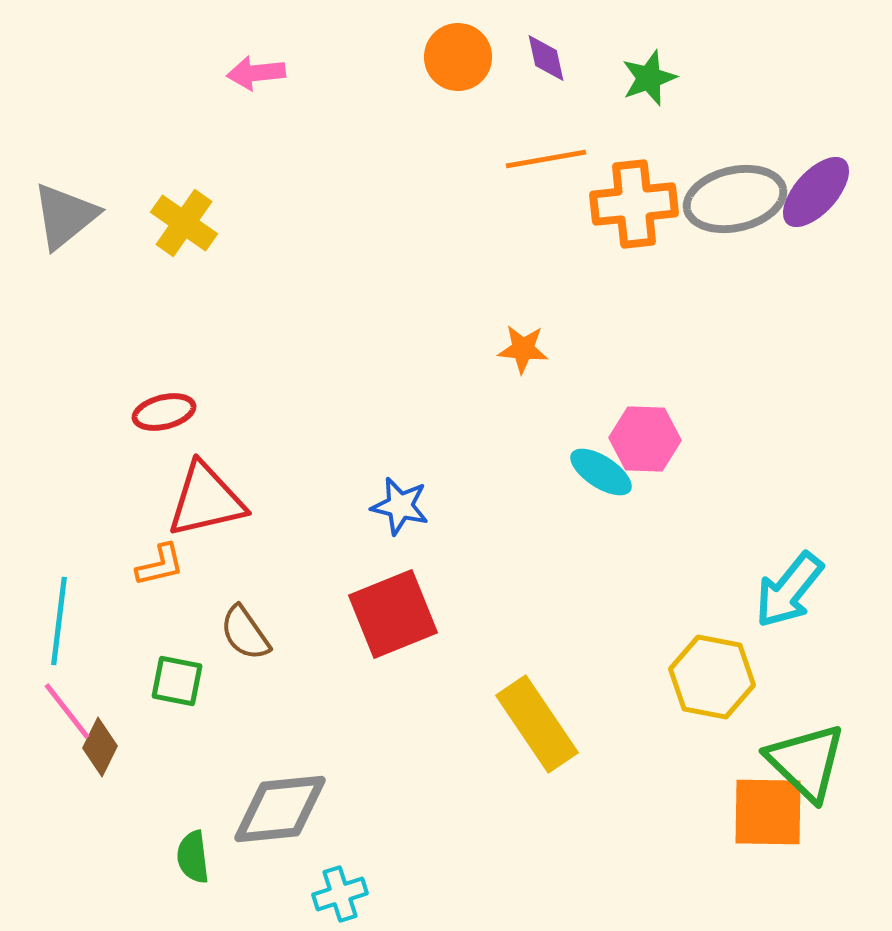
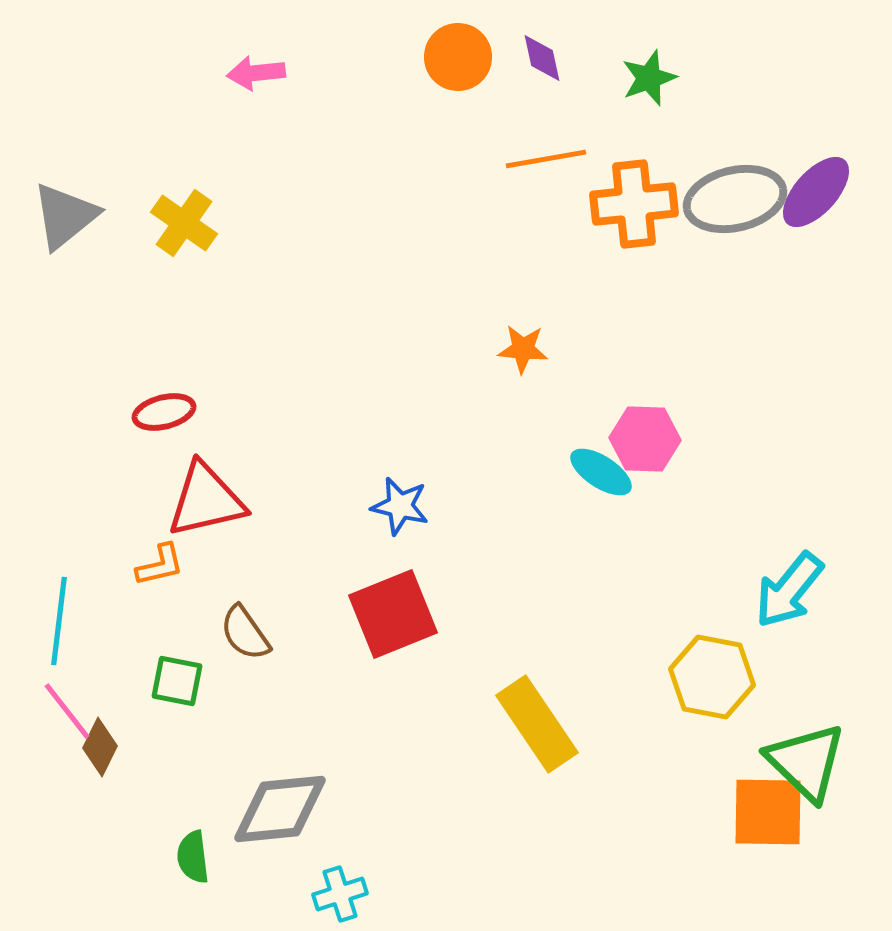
purple diamond: moved 4 px left
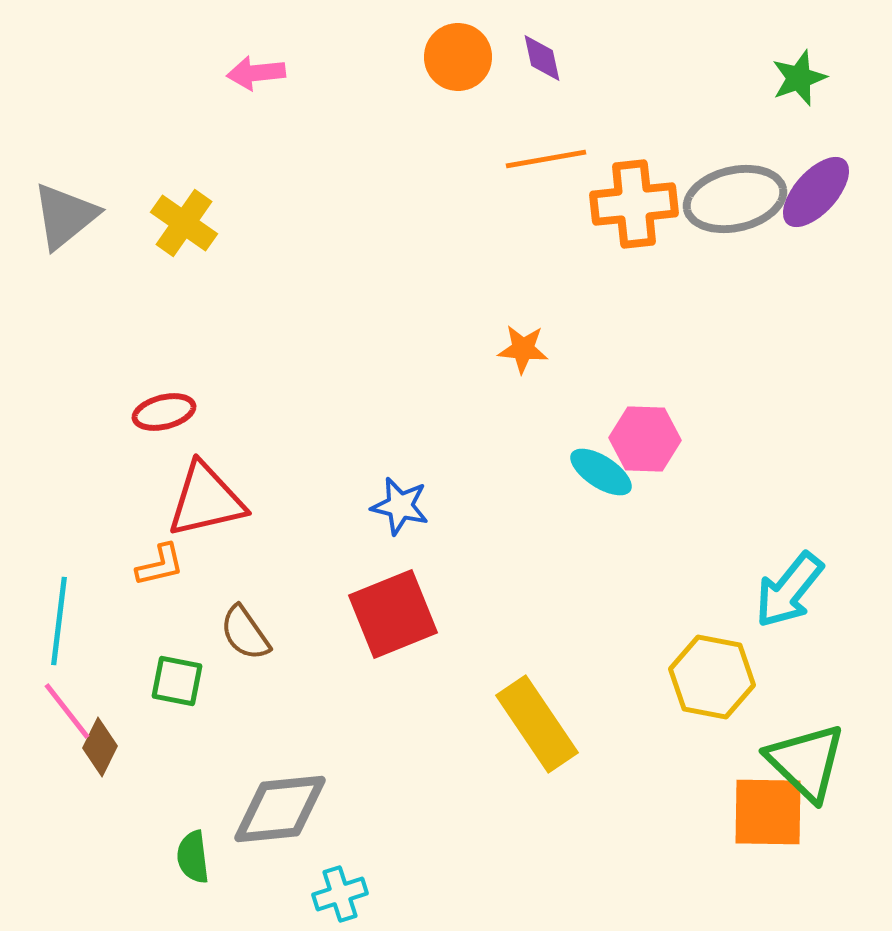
green star: moved 150 px right
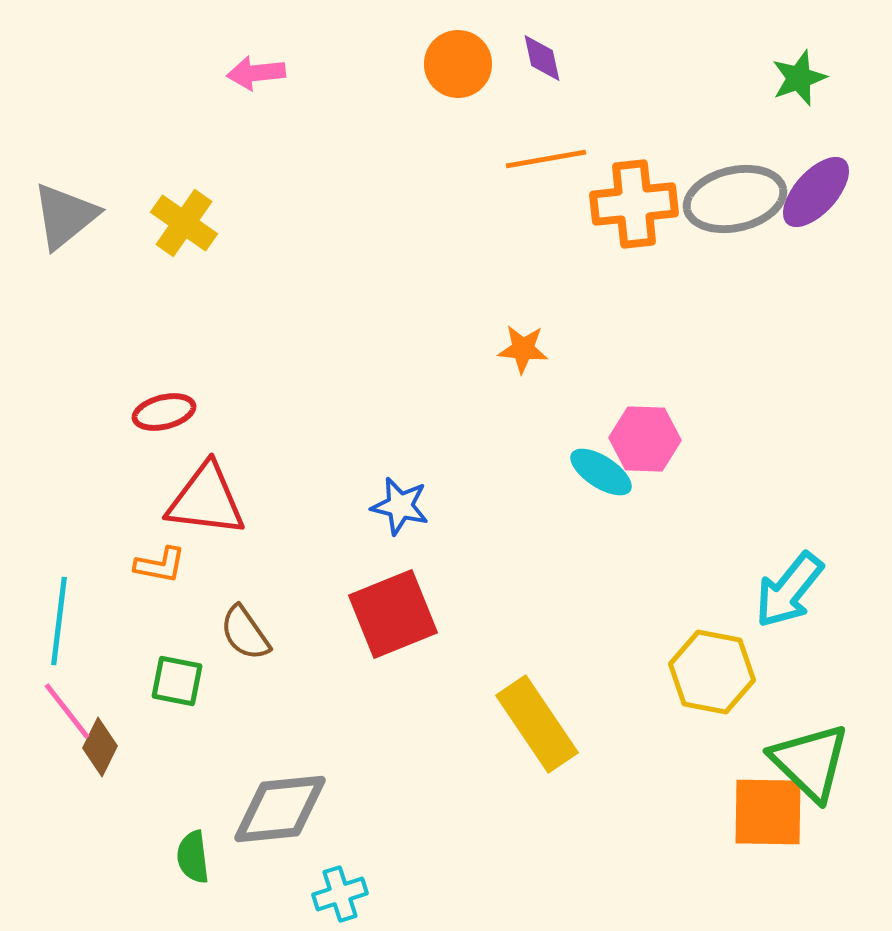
orange circle: moved 7 px down
red triangle: rotated 20 degrees clockwise
orange L-shape: rotated 24 degrees clockwise
yellow hexagon: moved 5 px up
green triangle: moved 4 px right
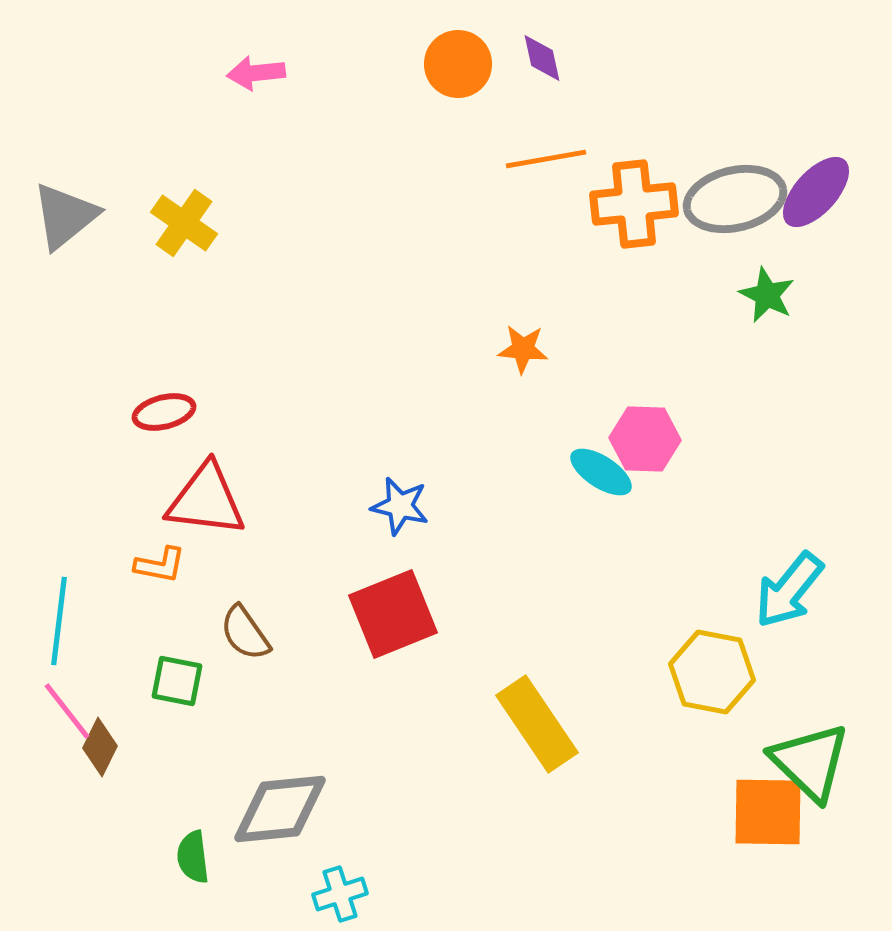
green star: moved 32 px left, 217 px down; rotated 26 degrees counterclockwise
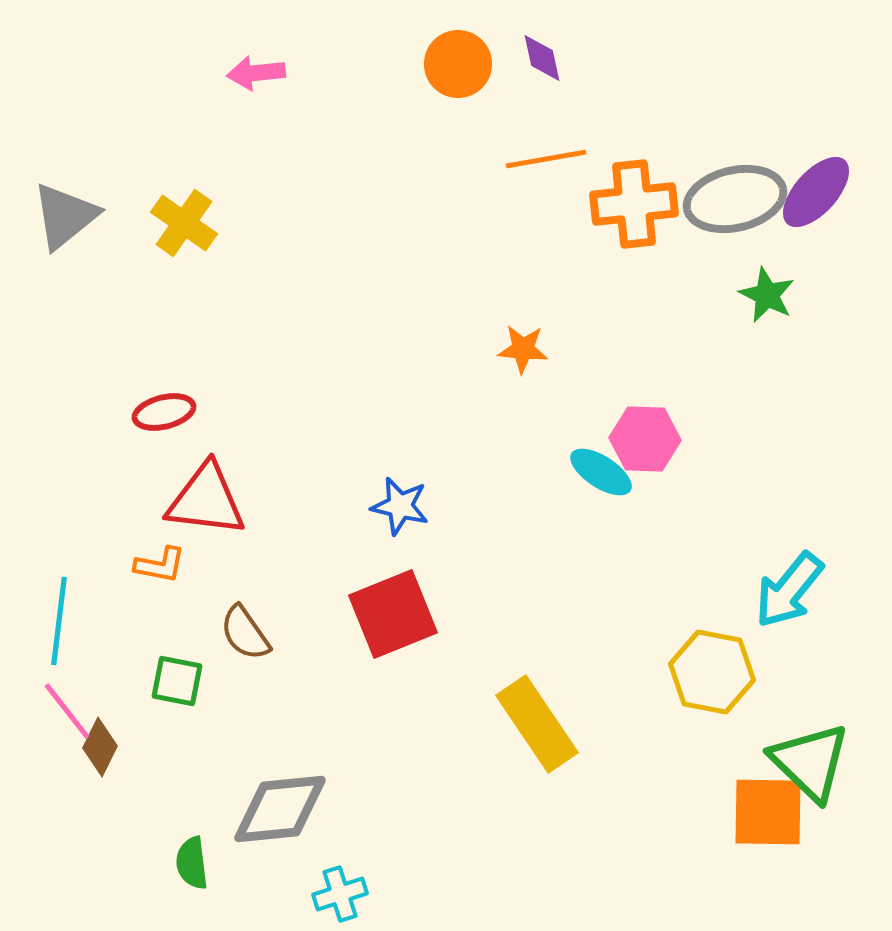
green semicircle: moved 1 px left, 6 px down
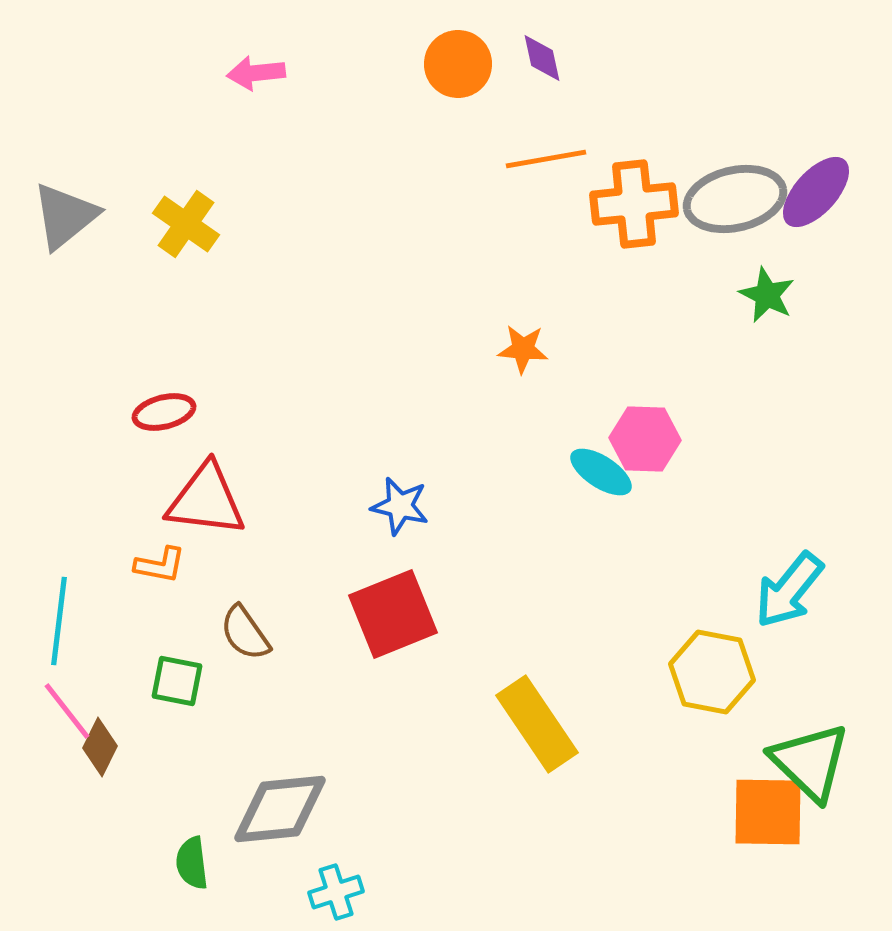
yellow cross: moved 2 px right, 1 px down
cyan cross: moved 4 px left, 2 px up
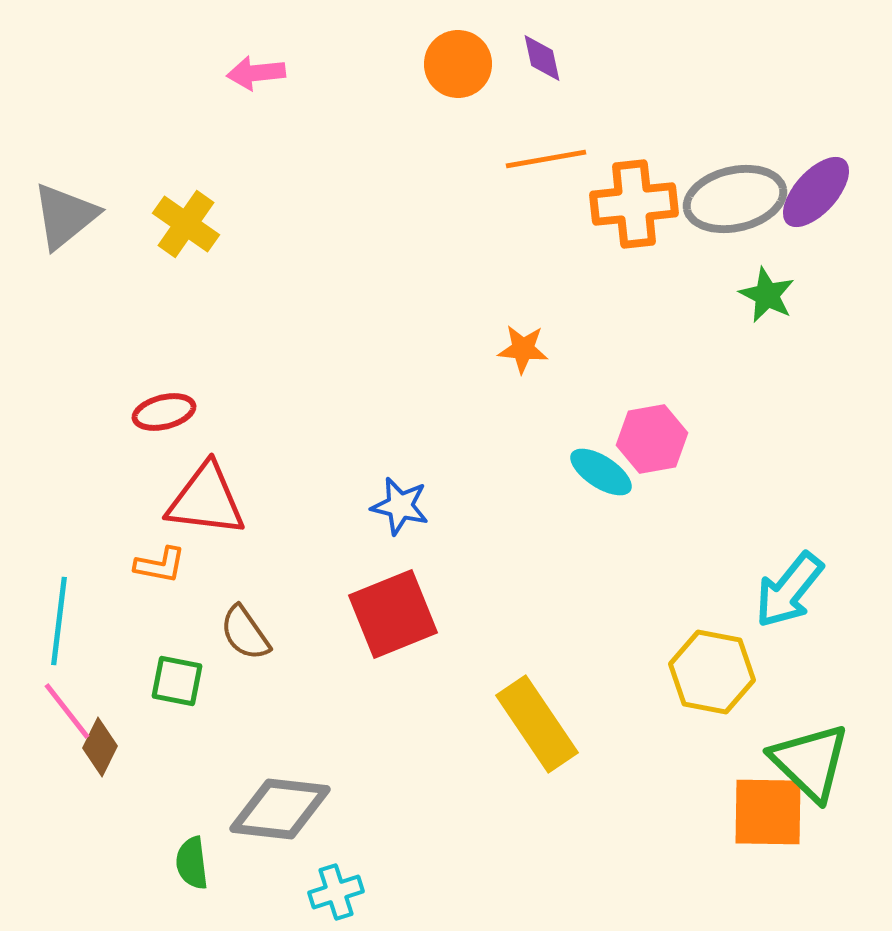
pink hexagon: moved 7 px right; rotated 12 degrees counterclockwise
gray diamond: rotated 12 degrees clockwise
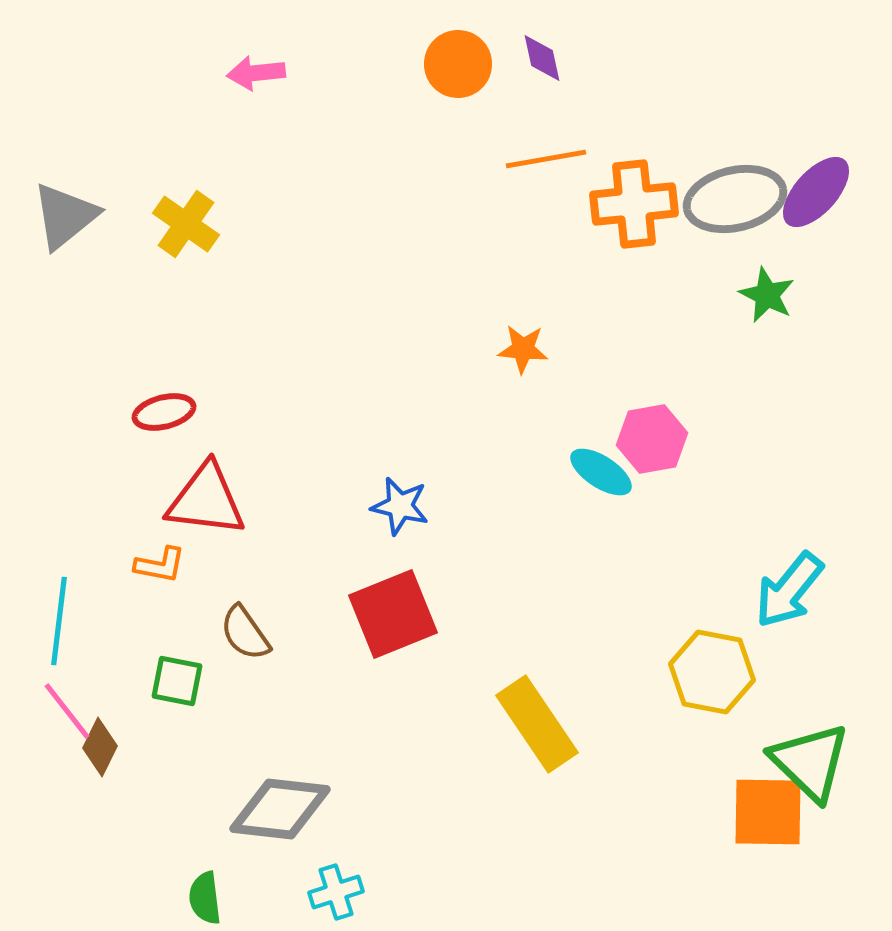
green semicircle: moved 13 px right, 35 px down
